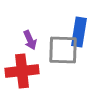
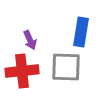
blue rectangle: moved 2 px right
gray square: moved 3 px right, 17 px down
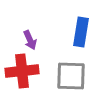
gray square: moved 5 px right, 9 px down
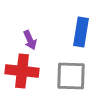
red cross: rotated 12 degrees clockwise
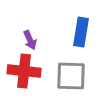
red cross: moved 2 px right
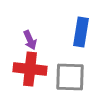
red cross: moved 6 px right, 2 px up
gray square: moved 1 px left, 1 px down
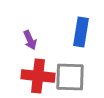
red cross: moved 8 px right, 7 px down
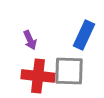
blue rectangle: moved 3 px right, 3 px down; rotated 16 degrees clockwise
gray square: moved 1 px left, 6 px up
